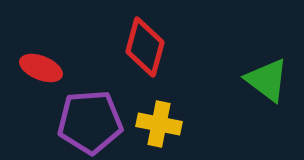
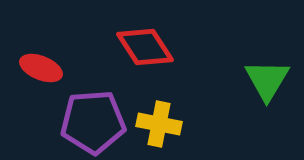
red diamond: rotated 48 degrees counterclockwise
green triangle: rotated 24 degrees clockwise
purple pentagon: moved 3 px right
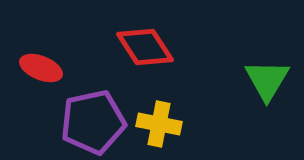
purple pentagon: rotated 8 degrees counterclockwise
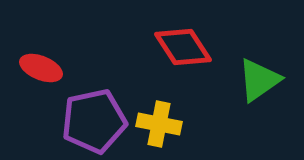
red diamond: moved 38 px right
green triangle: moved 8 px left; rotated 24 degrees clockwise
purple pentagon: moved 1 px right, 1 px up
